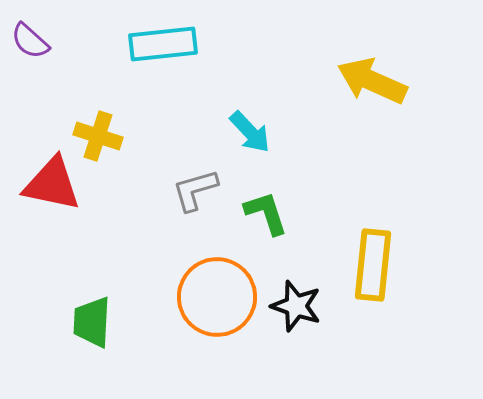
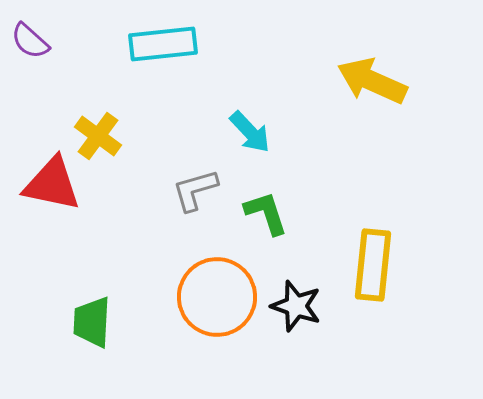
yellow cross: rotated 18 degrees clockwise
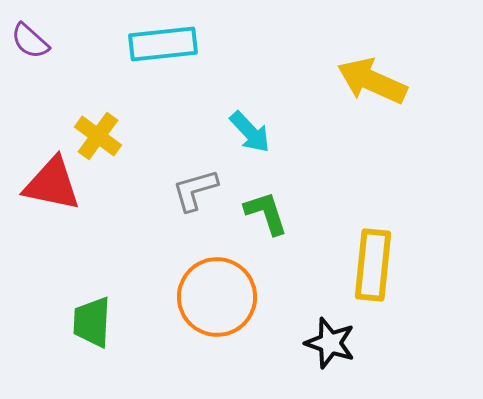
black star: moved 34 px right, 37 px down
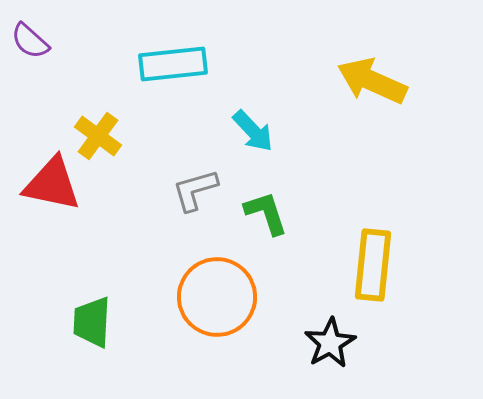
cyan rectangle: moved 10 px right, 20 px down
cyan arrow: moved 3 px right, 1 px up
black star: rotated 24 degrees clockwise
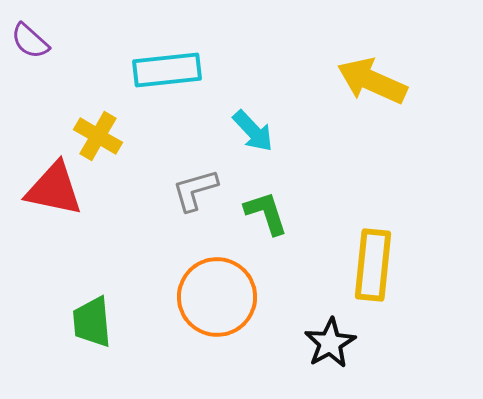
cyan rectangle: moved 6 px left, 6 px down
yellow cross: rotated 6 degrees counterclockwise
red triangle: moved 2 px right, 5 px down
green trapezoid: rotated 8 degrees counterclockwise
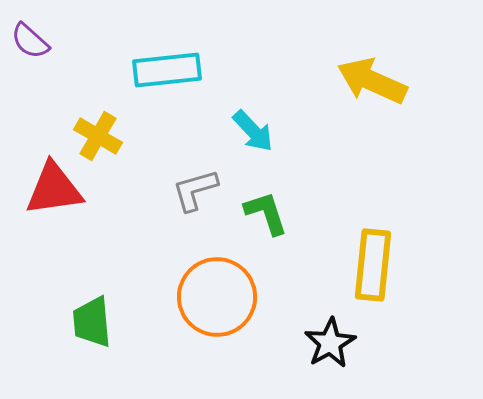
red triangle: rotated 20 degrees counterclockwise
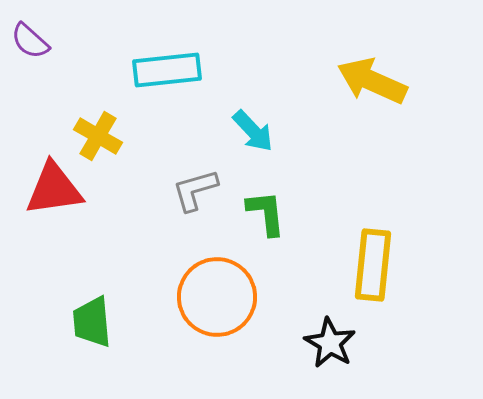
green L-shape: rotated 12 degrees clockwise
black star: rotated 12 degrees counterclockwise
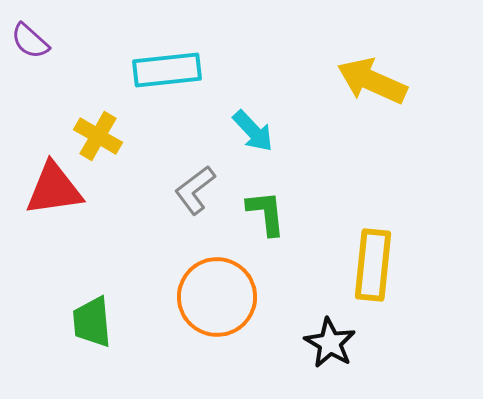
gray L-shape: rotated 21 degrees counterclockwise
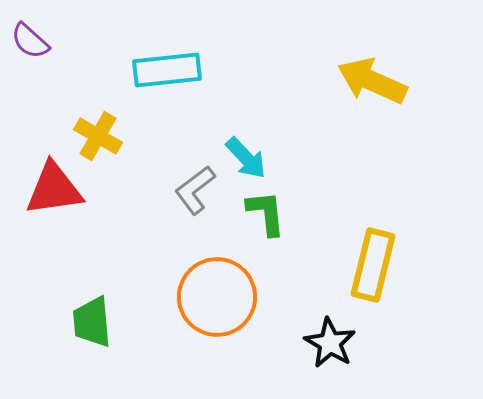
cyan arrow: moved 7 px left, 27 px down
yellow rectangle: rotated 8 degrees clockwise
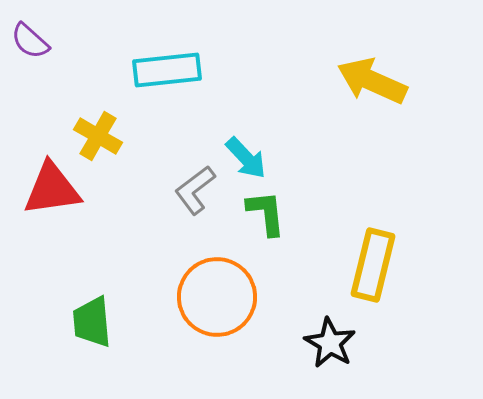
red triangle: moved 2 px left
